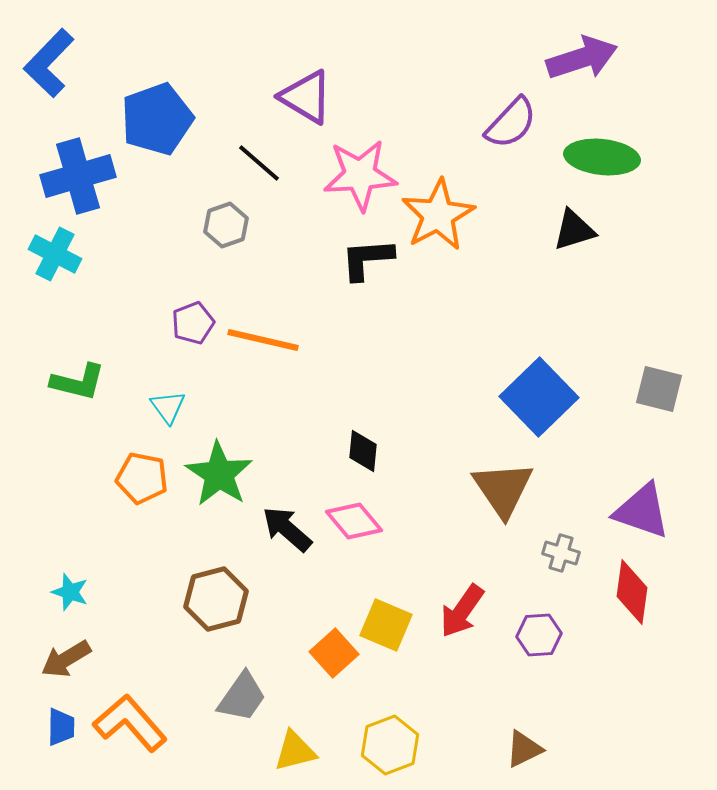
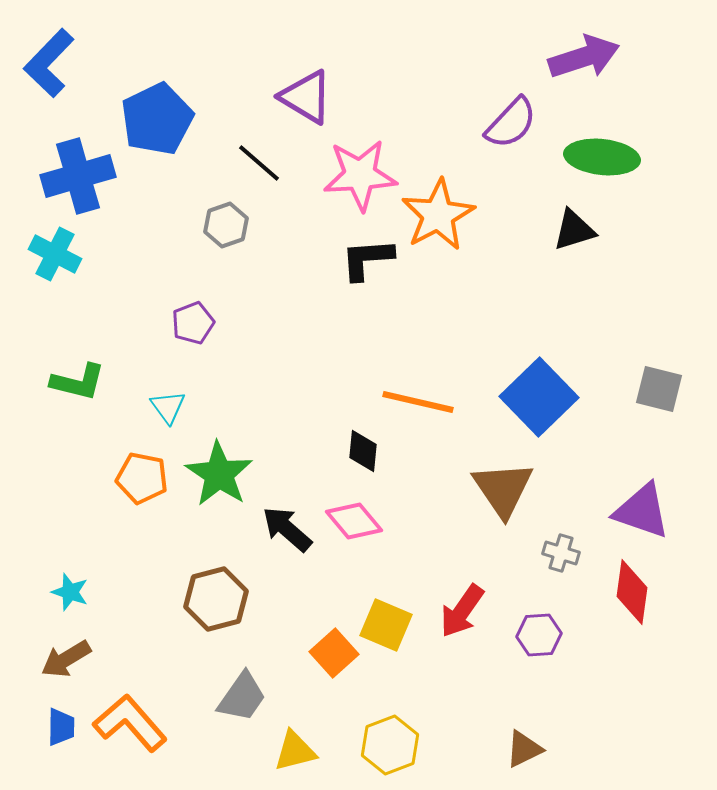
purple arrow at (582, 58): moved 2 px right, 1 px up
blue pentagon at (157, 119): rotated 6 degrees counterclockwise
orange line at (263, 340): moved 155 px right, 62 px down
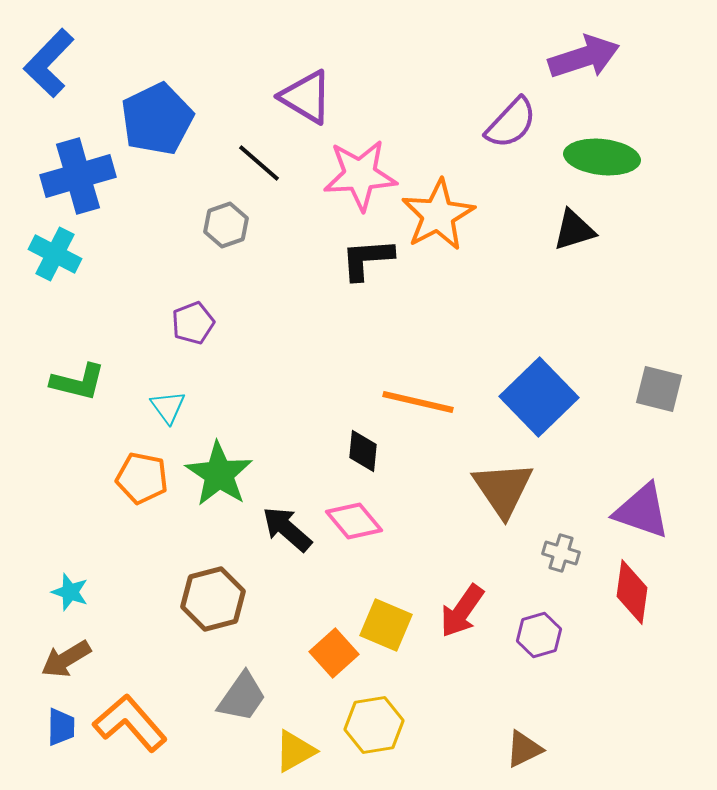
brown hexagon at (216, 599): moved 3 px left
purple hexagon at (539, 635): rotated 12 degrees counterclockwise
yellow hexagon at (390, 745): moved 16 px left, 20 px up; rotated 12 degrees clockwise
yellow triangle at (295, 751): rotated 15 degrees counterclockwise
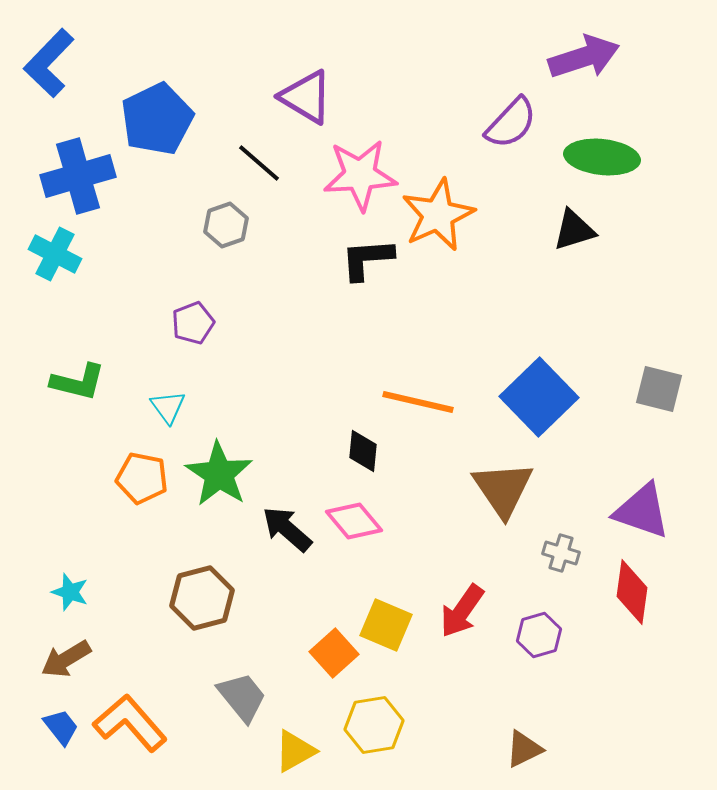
orange star at (438, 215): rotated 4 degrees clockwise
brown hexagon at (213, 599): moved 11 px left, 1 px up
gray trapezoid at (242, 697): rotated 74 degrees counterclockwise
blue trapezoid at (61, 727): rotated 39 degrees counterclockwise
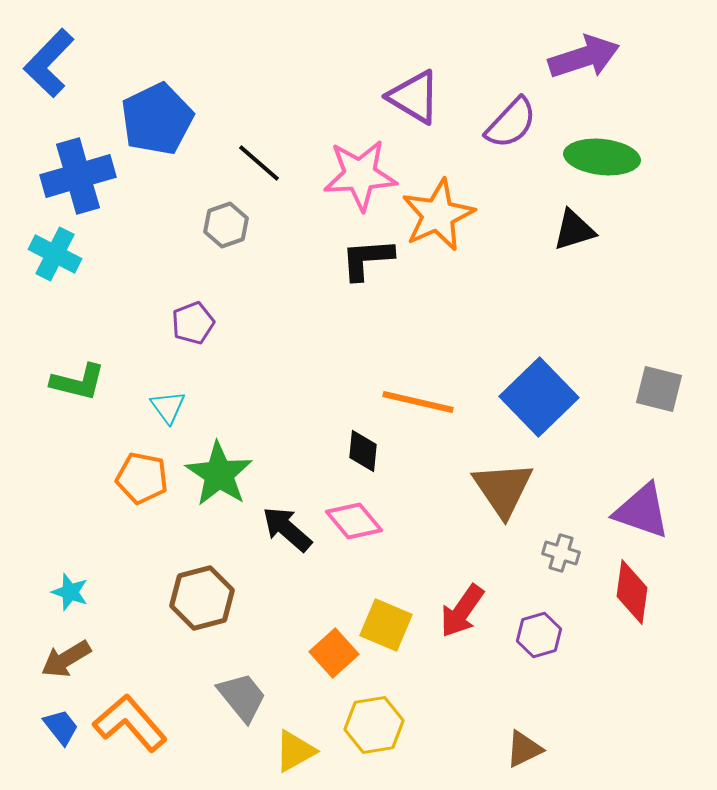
purple triangle at (306, 97): moved 108 px right
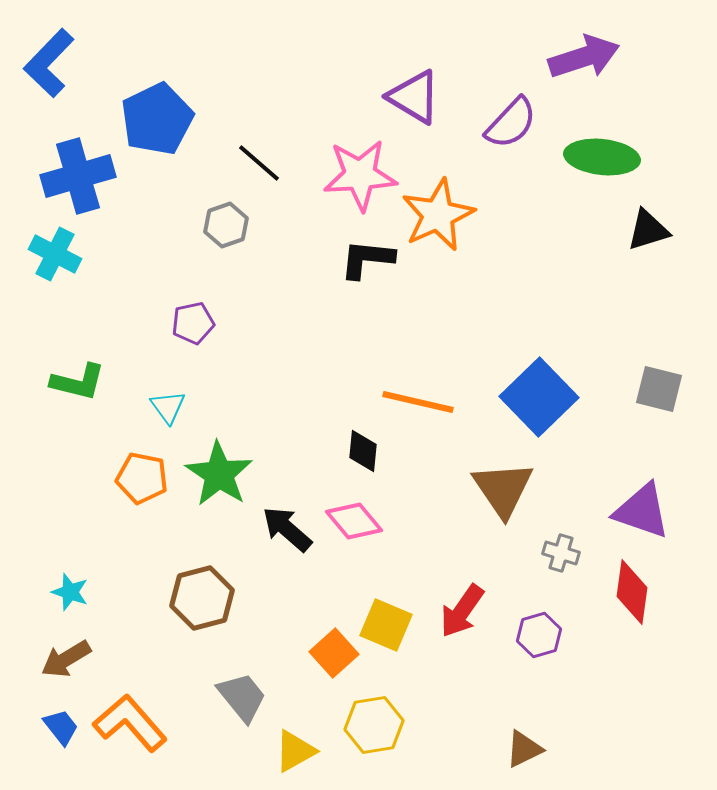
black triangle at (574, 230): moved 74 px right
black L-shape at (367, 259): rotated 10 degrees clockwise
purple pentagon at (193, 323): rotated 9 degrees clockwise
